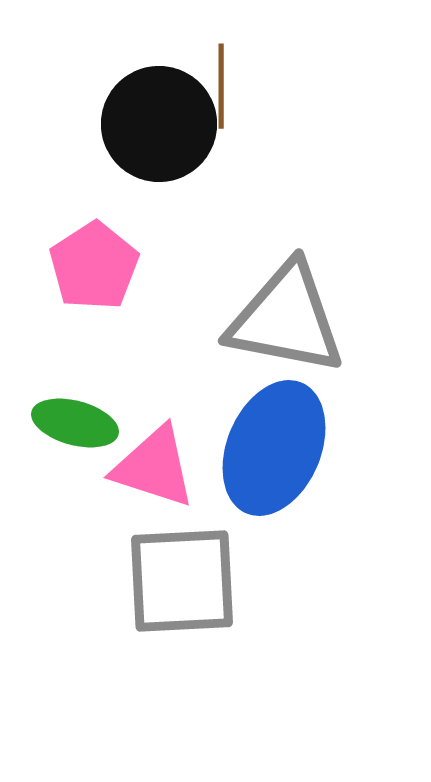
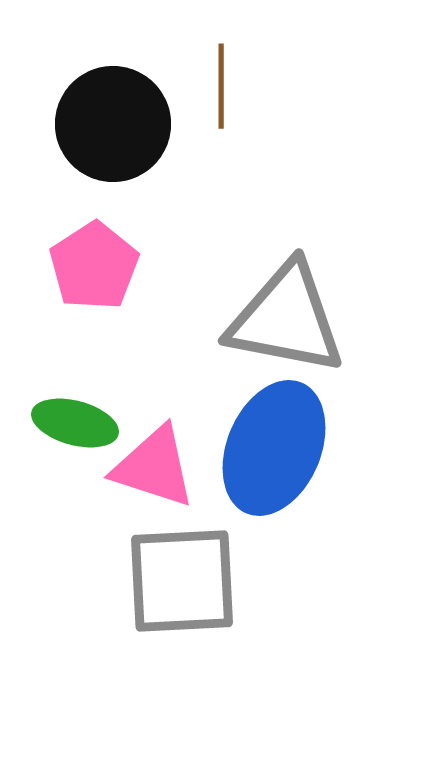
black circle: moved 46 px left
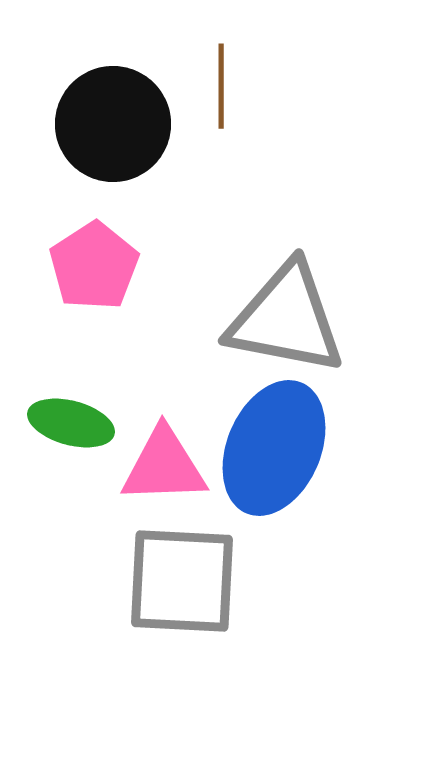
green ellipse: moved 4 px left
pink triangle: moved 10 px right, 1 px up; rotated 20 degrees counterclockwise
gray square: rotated 6 degrees clockwise
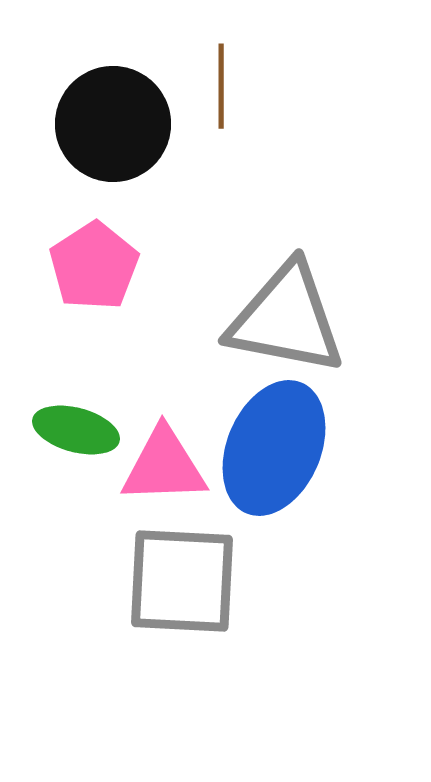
green ellipse: moved 5 px right, 7 px down
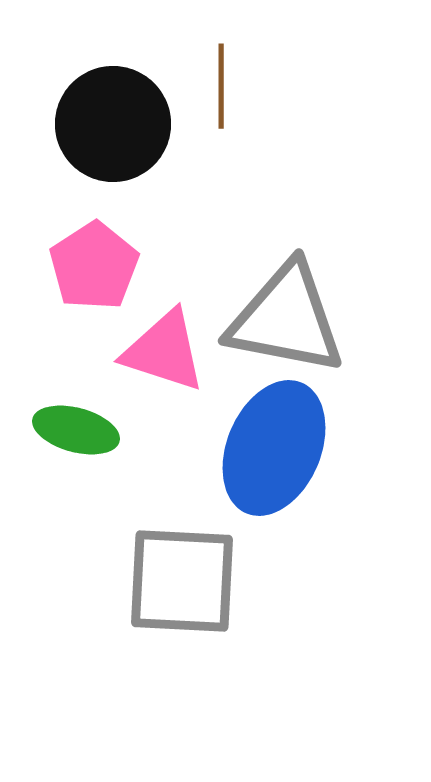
pink triangle: moved 115 px up; rotated 20 degrees clockwise
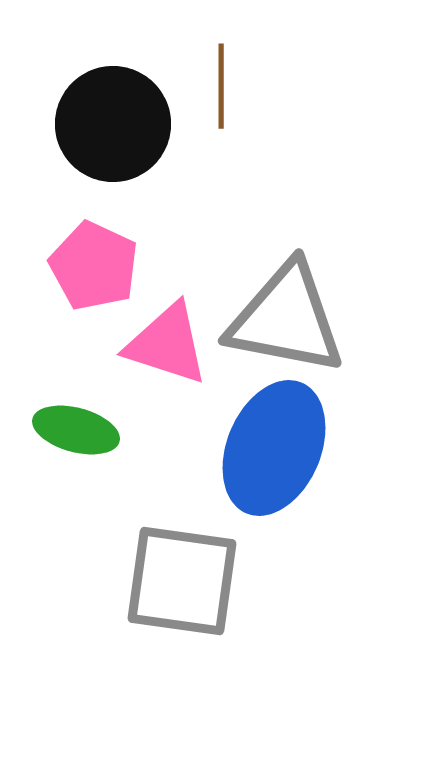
pink pentagon: rotated 14 degrees counterclockwise
pink triangle: moved 3 px right, 7 px up
gray square: rotated 5 degrees clockwise
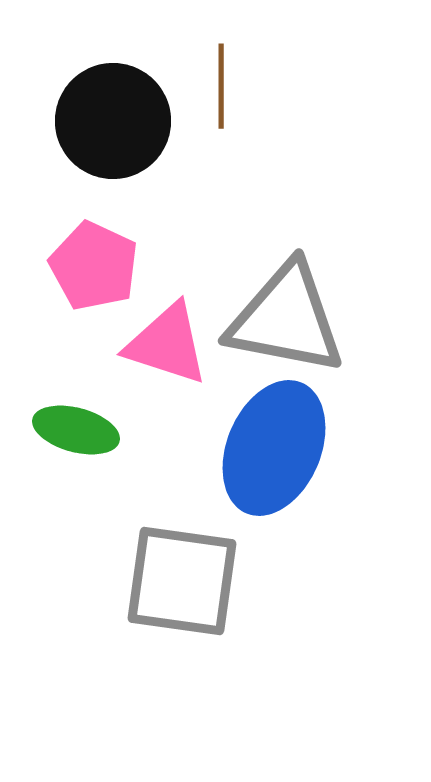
black circle: moved 3 px up
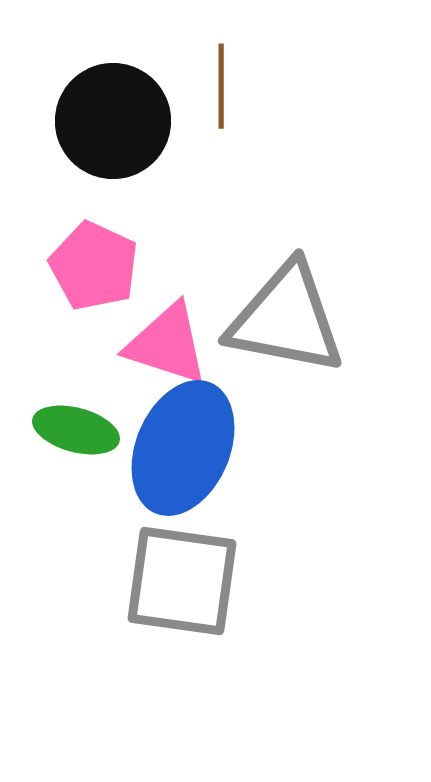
blue ellipse: moved 91 px left
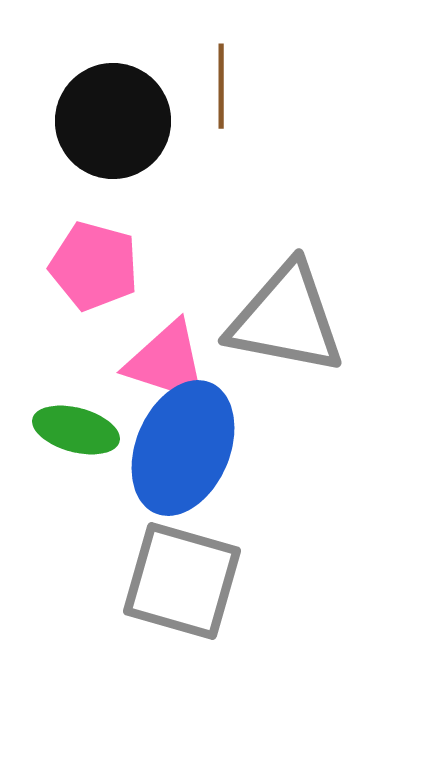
pink pentagon: rotated 10 degrees counterclockwise
pink triangle: moved 18 px down
gray square: rotated 8 degrees clockwise
